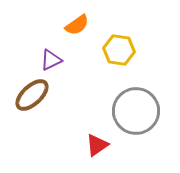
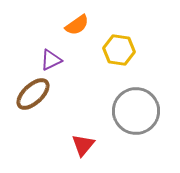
brown ellipse: moved 1 px right, 1 px up
red triangle: moved 14 px left; rotated 15 degrees counterclockwise
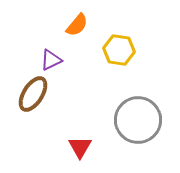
orange semicircle: rotated 15 degrees counterclockwise
brown ellipse: rotated 15 degrees counterclockwise
gray circle: moved 2 px right, 9 px down
red triangle: moved 3 px left, 2 px down; rotated 10 degrees counterclockwise
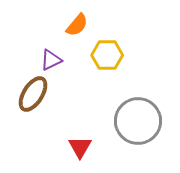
yellow hexagon: moved 12 px left, 5 px down; rotated 8 degrees counterclockwise
gray circle: moved 1 px down
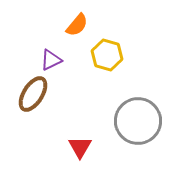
yellow hexagon: rotated 16 degrees clockwise
